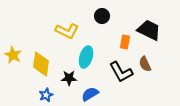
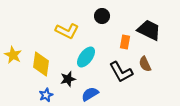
cyan ellipse: rotated 20 degrees clockwise
black star: moved 1 px left, 1 px down; rotated 14 degrees counterclockwise
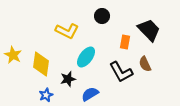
black trapezoid: rotated 20 degrees clockwise
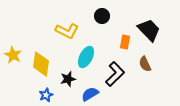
cyan ellipse: rotated 10 degrees counterclockwise
black L-shape: moved 6 px left, 2 px down; rotated 105 degrees counterclockwise
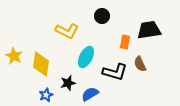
black trapezoid: rotated 55 degrees counterclockwise
yellow star: moved 1 px right, 1 px down
brown semicircle: moved 5 px left
black L-shape: moved 2 px up; rotated 60 degrees clockwise
black star: moved 4 px down
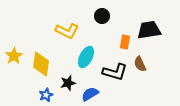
yellow star: rotated 12 degrees clockwise
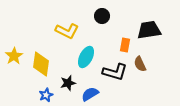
orange rectangle: moved 3 px down
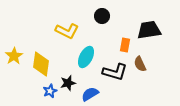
blue star: moved 4 px right, 4 px up
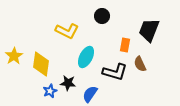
black trapezoid: rotated 60 degrees counterclockwise
black star: rotated 21 degrees clockwise
blue semicircle: rotated 24 degrees counterclockwise
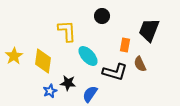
yellow L-shape: rotated 120 degrees counterclockwise
cyan ellipse: moved 2 px right, 1 px up; rotated 70 degrees counterclockwise
yellow diamond: moved 2 px right, 3 px up
